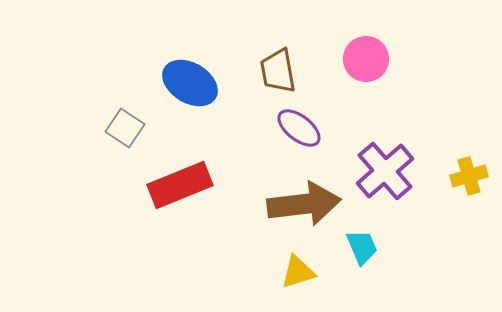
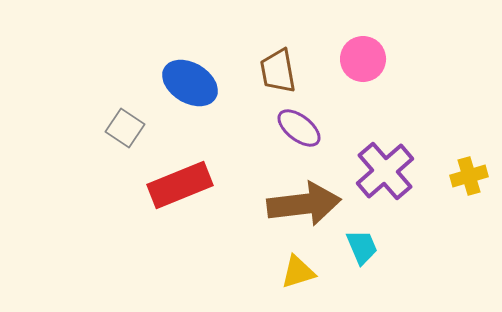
pink circle: moved 3 px left
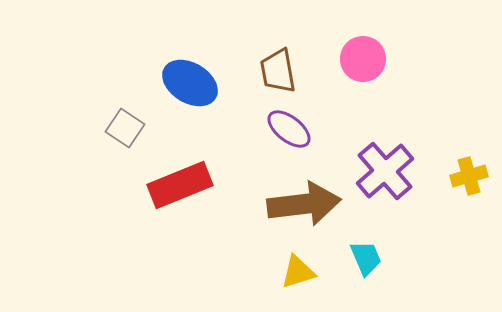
purple ellipse: moved 10 px left, 1 px down
cyan trapezoid: moved 4 px right, 11 px down
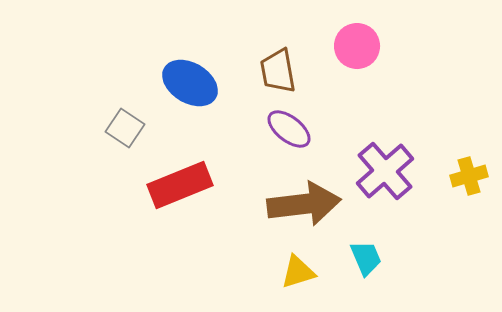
pink circle: moved 6 px left, 13 px up
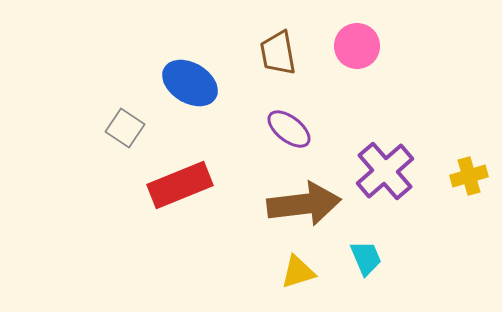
brown trapezoid: moved 18 px up
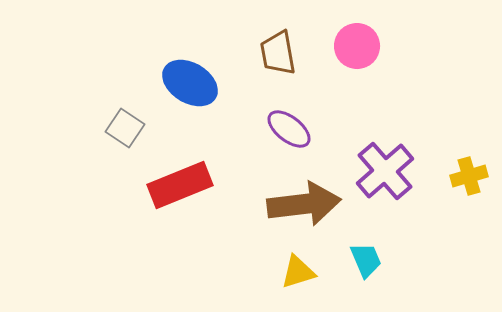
cyan trapezoid: moved 2 px down
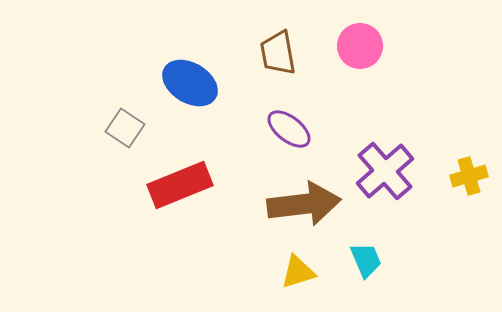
pink circle: moved 3 px right
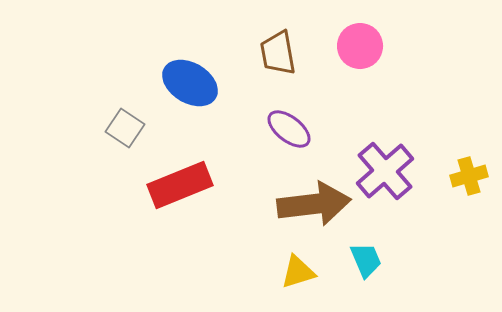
brown arrow: moved 10 px right
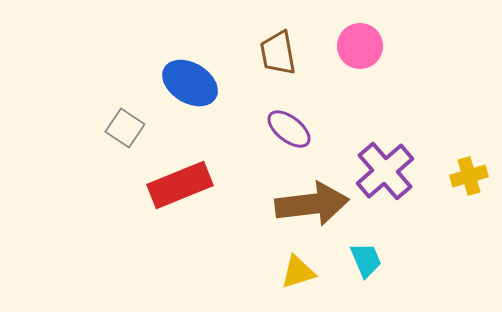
brown arrow: moved 2 px left
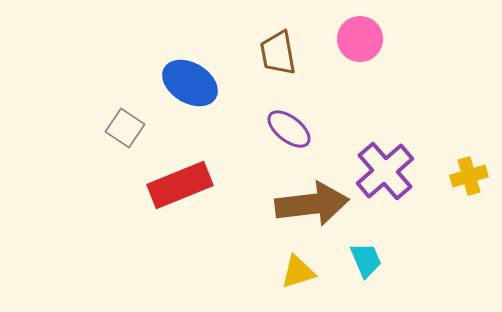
pink circle: moved 7 px up
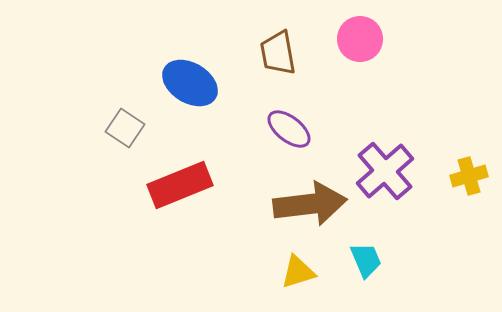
brown arrow: moved 2 px left
